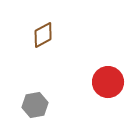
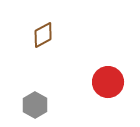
gray hexagon: rotated 20 degrees counterclockwise
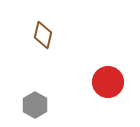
brown diamond: rotated 48 degrees counterclockwise
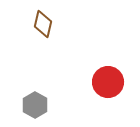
brown diamond: moved 11 px up
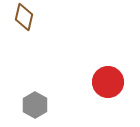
brown diamond: moved 19 px left, 7 px up
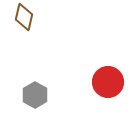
gray hexagon: moved 10 px up
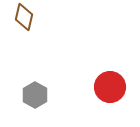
red circle: moved 2 px right, 5 px down
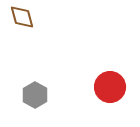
brown diamond: moved 2 px left; rotated 28 degrees counterclockwise
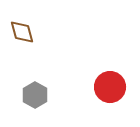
brown diamond: moved 15 px down
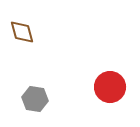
gray hexagon: moved 4 px down; rotated 20 degrees counterclockwise
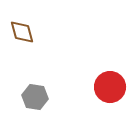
gray hexagon: moved 2 px up
